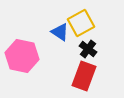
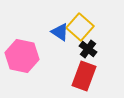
yellow square: moved 1 px left, 4 px down; rotated 20 degrees counterclockwise
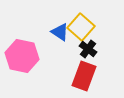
yellow square: moved 1 px right
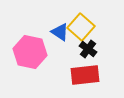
pink hexagon: moved 8 px right, 4 px up
red rectangle: moved 1 px right, 1 px up; rotated 64 degrees clockwise
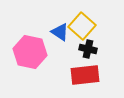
yellow square: moved 1 px right, 1 px up
black cross: rotated 24 degrees counterclockwise
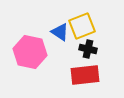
yellow square: rotated 28 degrees clockwise
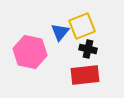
blue triangle: rotated 36 degrees clockwise
